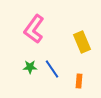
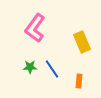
pink L-shape: moved 1 px right, 1 px up
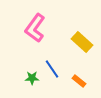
yellow rectangle: rotated 25 degrees counterclockwise
green star: moved 2 px right, 11 px down
orange rectangle: rotated 56 degrees counterclockwise
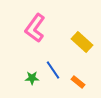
blue line: moved 1 px right, 1 px down
orange rectangle: moved 1 px left, 1 px down
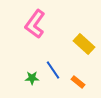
pink L-shape: moved 4 px up
yellow rectangle: moved 2 px right, 2 px down
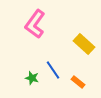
green star: rotated 16 degrees clockwise
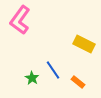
pink L-shape: moved 15 px left, 4 px up
yellow rectangle: rotated 15 degrees counterclockwise
green star: rotated 16 degrees clockwise
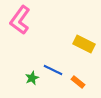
blue line: rotated 30 degrees counterclockwise
green star: rotated 16 degrees clockwise
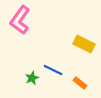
orange rectangle: moved 2 px right, 1 px down
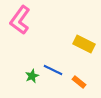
green star: moved 2 px up
orange rectangle: moved 1 px left, 1 px up
